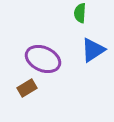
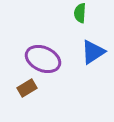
blue triangle: moved 2 px down
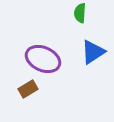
brown rectangle: moved 1 px right, 1 px down
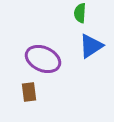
blue triangle: moved 2 px left, 6 px up
brown rectangle: moved 1 px right, 3 px down; rotated 66 degrees counterclockwise
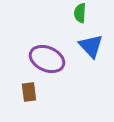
blue triangle: rotated 40 degrees counterclockwise
purple ellipse: moved 4 px right
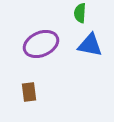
blue triangle: moved 1 px left, 1 px up; rotated 36 degrees counterclockwise
purple ellipse: moved 6 px left, 15 px up; rotated 48 degrees counterclockwise
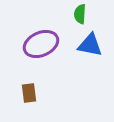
green semicircle: moved 1 px down
brown rectangle: moved 1 px down
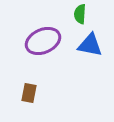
purple ellipse: moved 2 px right, 3 px up
brown rectangle: rotated 18 degrees clockwise
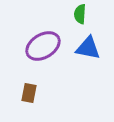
purple ellipse: moved 5 px down; rotated 8 degrees counterclockwise
blue triangle: moved 2 px left, 3 px down
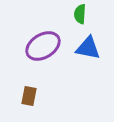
brown rectangle: moved 3 px down
